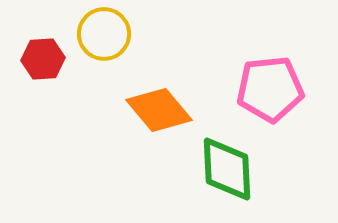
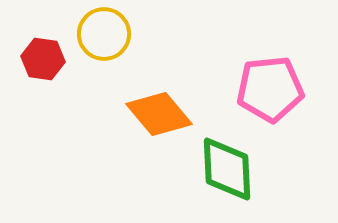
red hexagon: rotated 12 degrees clockwise
orange diamond: moved 4 px down
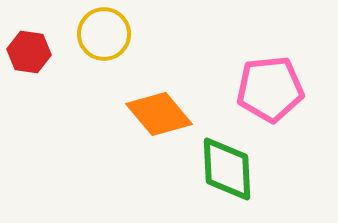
red hexagon: moved 14 px left, 7 px up
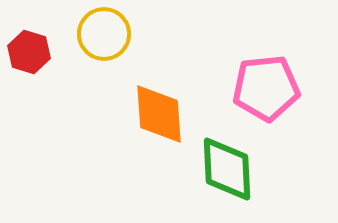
red hexagon: rotated 9 degrees clockwise
pink pentagon: moved 4 px left, 1 px up
orange diamond: rotated 36 degrees clockwise
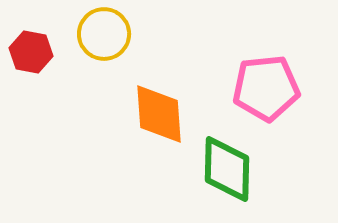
red hexagon: moved 2 px right; rotated 6 degrees counterclockwise
green diamond: rotated 4 degrees clockwise
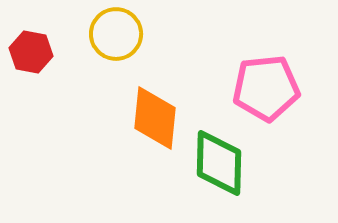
yellow circle: moved 12 px right
orange diamond: moved 4 px left, 4 px down; rotated 10 degrees clockwise
green diamond: moved 8 px left, 6 px up
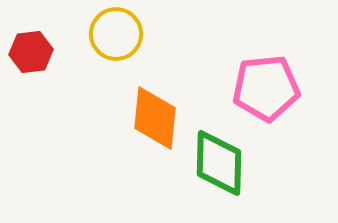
red hexagon: rotated 18 degrees counterclockwise
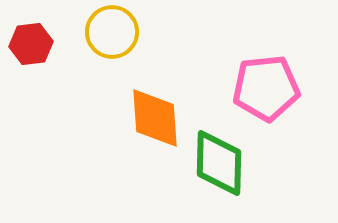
yellow circle: moved 4 px left, 2 px up
red hexagon: moved 8 px up
orange diamond: rotated 10 degrees counterclockwise
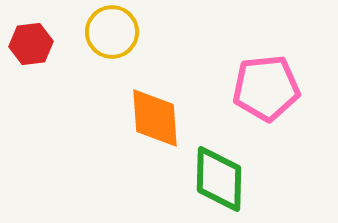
green diamond: moved 16 px down
